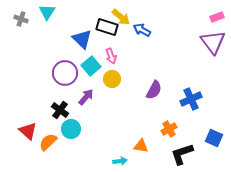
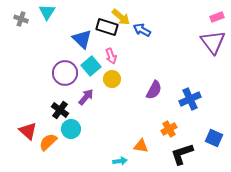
blue cross: moved 1 px left
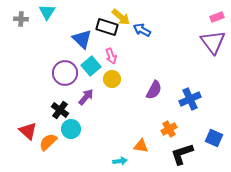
gray cross: rotated 16 degrees counterclockwise
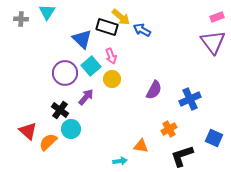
black L-shape: moved 2 px down
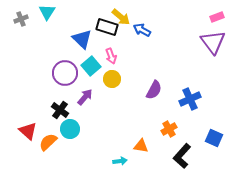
gray cross: rotated 24 degrees counterclockwise
purple arrow: moved 1 px left
cyan circle: moved 1 px left
black L-shape: rotated 30 degrees counterclockwise
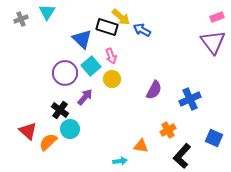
orange cross: moved 1 px left, 1 px down
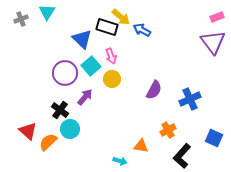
cyan arrow: rotated 24 degrees clockwise
